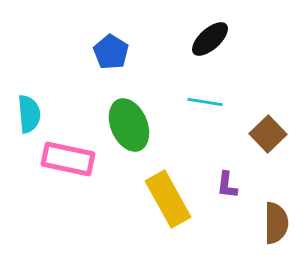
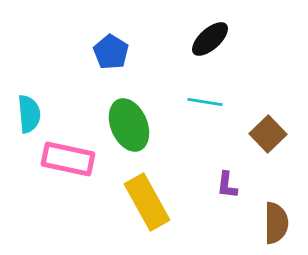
yellow rectangle: moved 21 px left, 3 px down
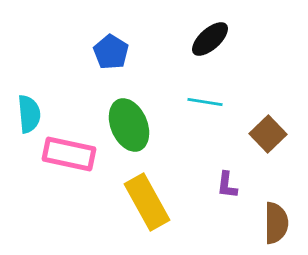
pink rectangle: moved 1 px right, 5 px up
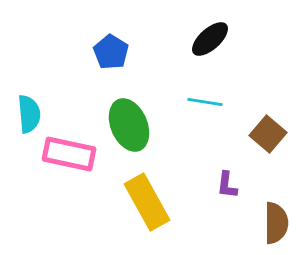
brown square: rotated 6 degrees counterclockwise
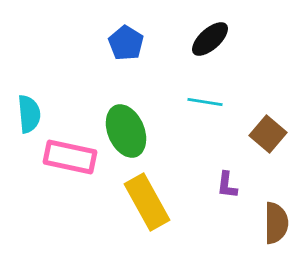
blue pentagon: moved 15 px right, 9 px up
green ellipse: moved 3 px left, 6 px down
pink rectangle: moved 1 px right, 3 px down
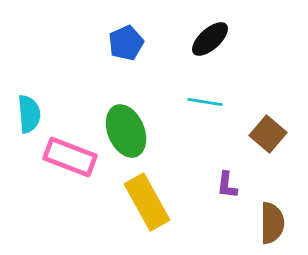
blue pentagon: rotated 16 degrees clockwise
pink rectangle: rotated 9 degrees clockwise
brown semicircle: moved 4 px left
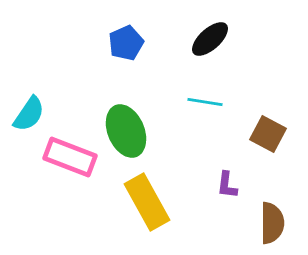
cyan semicircle: rotated 39 degrees clockwise
brown square: rotated 12 degrees counterclockwise
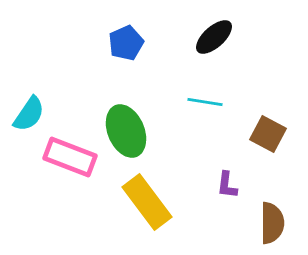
black ellipse: moved 4 px right, 2 px up
yellow rectangle: rotated 8 degrees counterclockwise
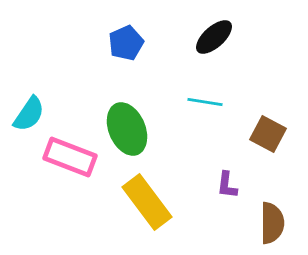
green ellipse: moved 1 px right, 2 px up
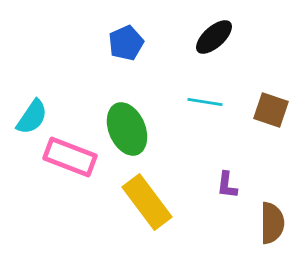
cyan semicircle: moved 3 px right, 3 px down
brown square: moved 3 px right, 24 px up; rotated 9 degrees counterclockwise
